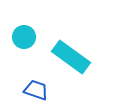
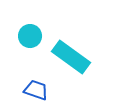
cyan circle: moved 6 px right, 1 px up
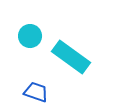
blue trapezoid: moved 2 px down
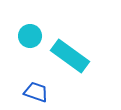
cyan rectangle: moved 1 px left, 1 px up
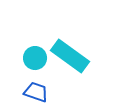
cyan circle: moved 5 px right, 22 px down
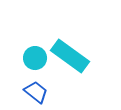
blue trapezoid: rotated 20 degrees clockwise
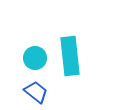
cyan rectangle: rotated 48 degrees clockwise
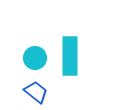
cyan rectangle: rotated 6 degrees clockwise
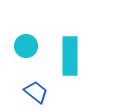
cyan circle: moved 9 px left, 12 px up
